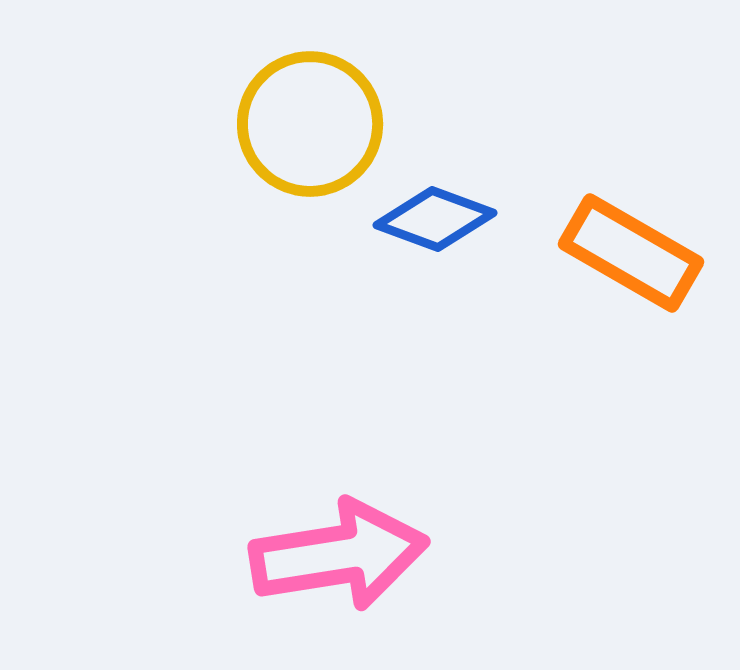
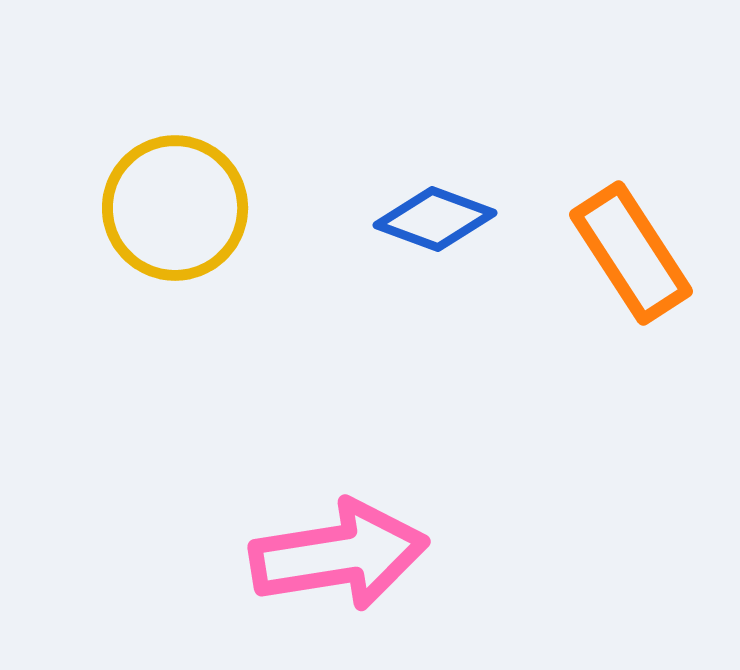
yellow circle: moved 135 px left, 84 px down
orange rectangle: rotated 27 degrees clockwise
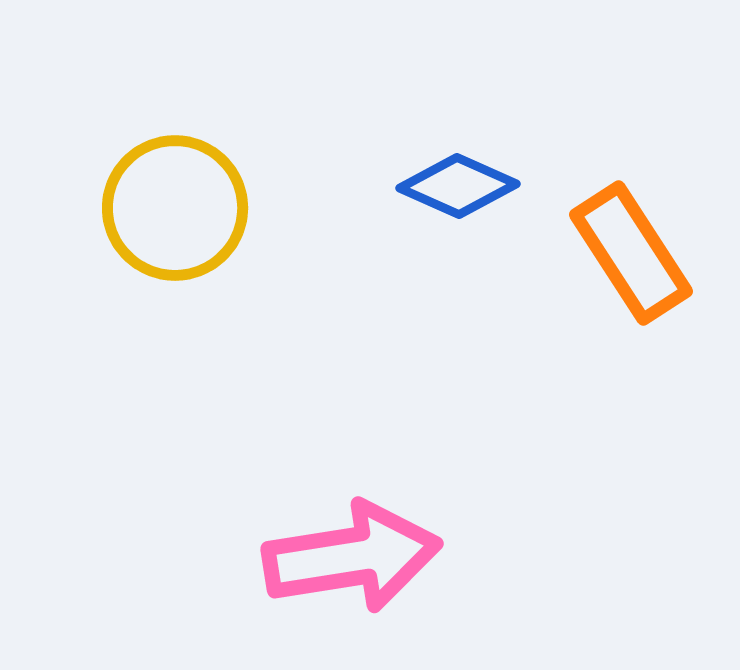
blue diamond: moved 23 px right, 33 px up; rotated 4 degrees clockwise
pink arrow: moved 13 px right, 2 px down
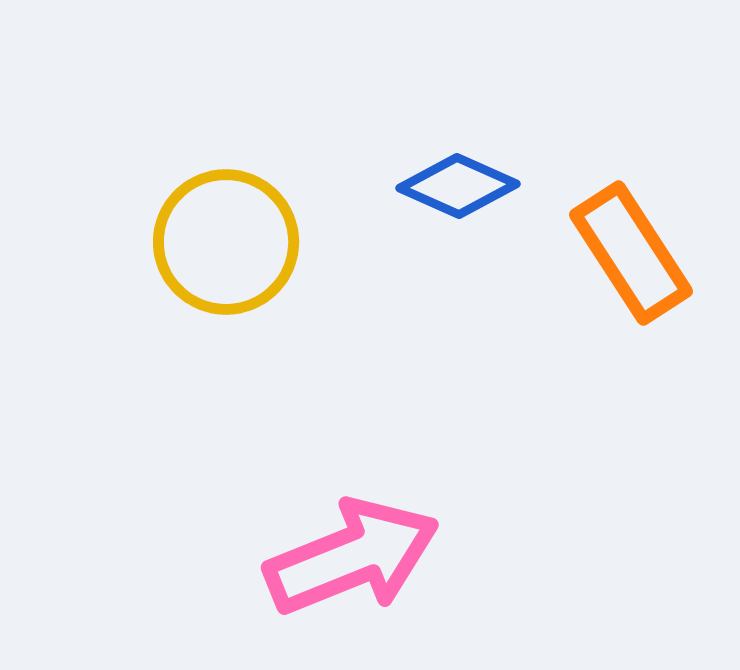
yellow circle: moved 51 px right, 34 px down
pink arrow: rotated 13 degrees counterclockwise
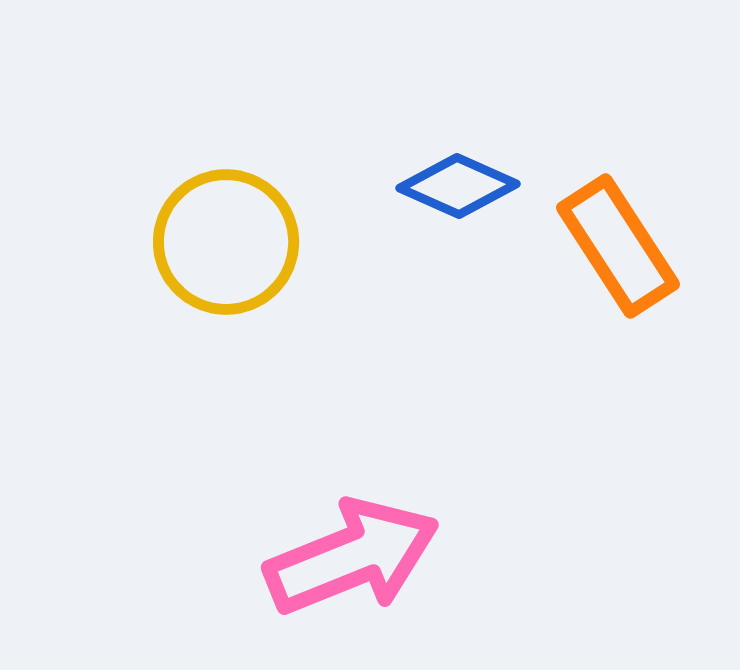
orange rectangle: moved 13 px left, 7 px up
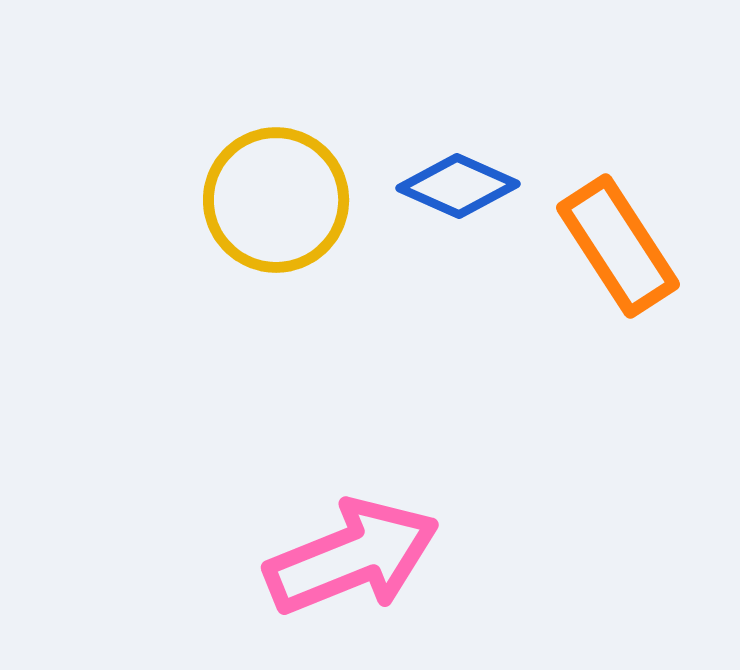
yellow circle: moved 50 px right, 42 px up
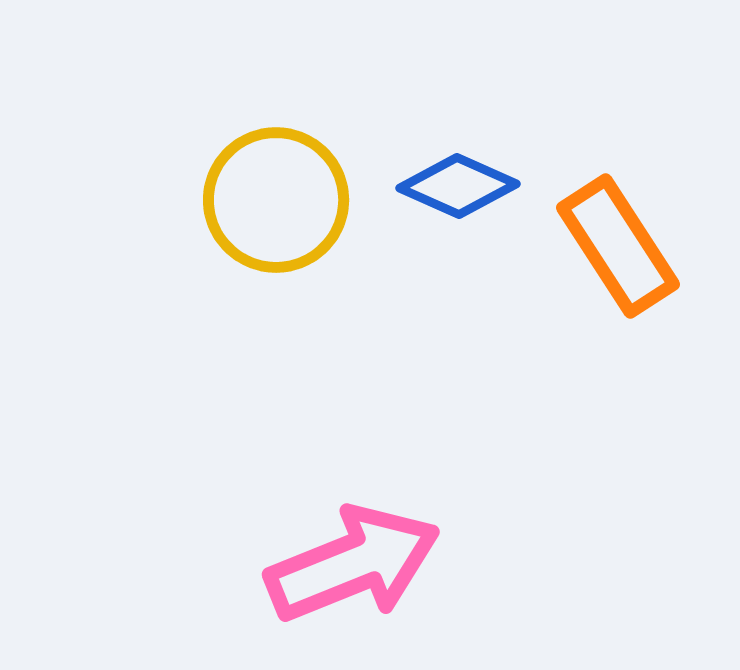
pink arrow: moved 1 px right, 7 px down
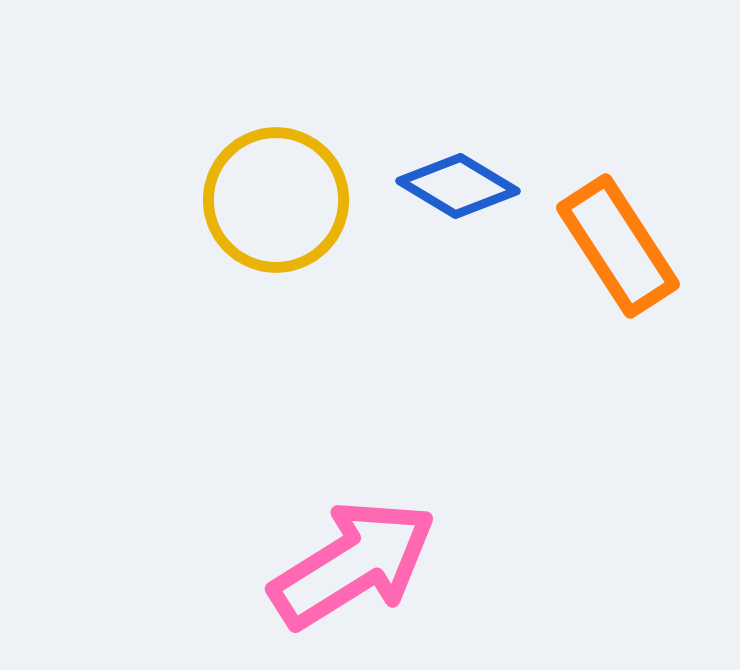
blue diamond: rotated 7 degrees clockwise
pink arrow: rotated 10 degrees counterclockwise
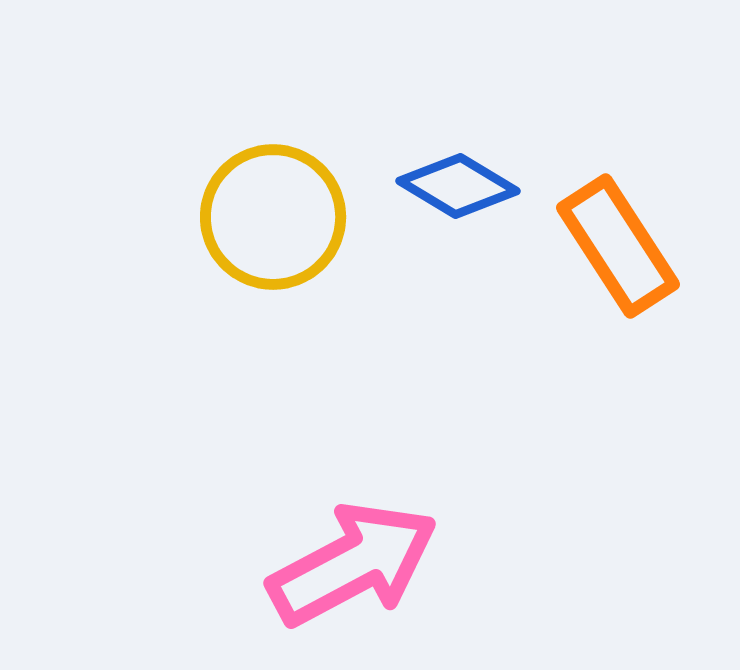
yellow circle: moved 3 px left, 17 px down
pink arrow: rotated 4 degrees clockwise
